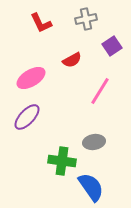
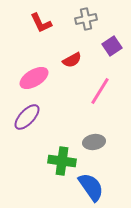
pink ellipse: moved 3 px right
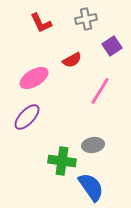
gray ellipse: moved 1 px left, 3 px down
